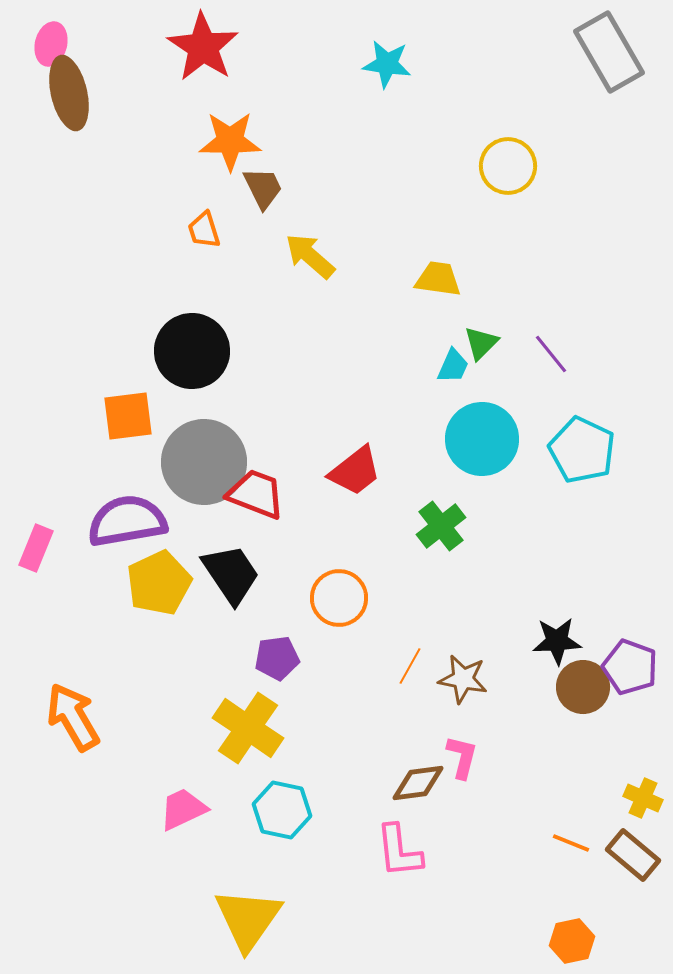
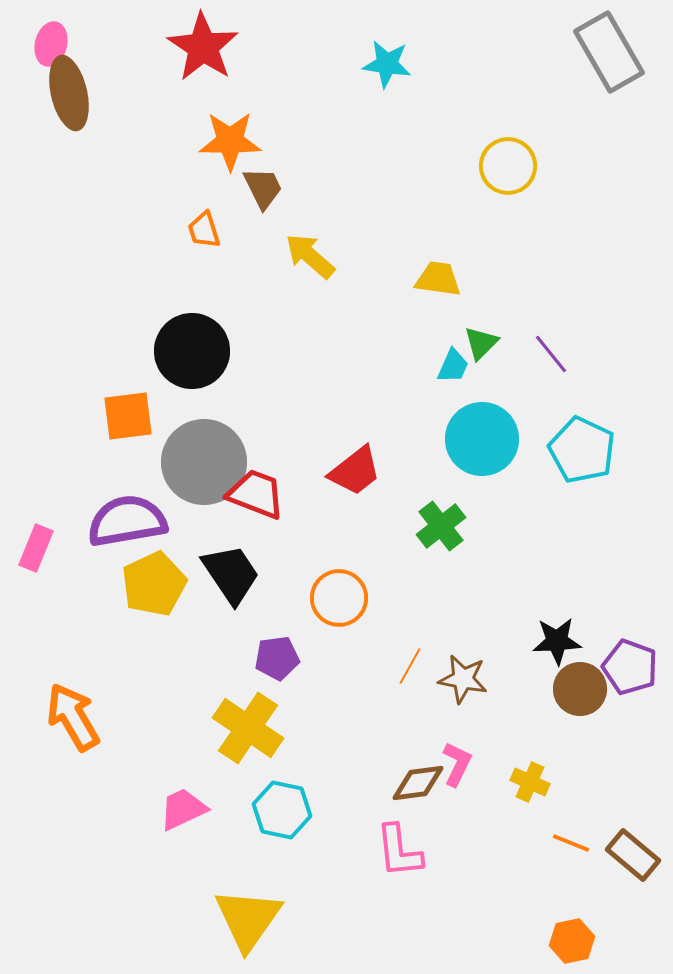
yellow pentagon at (159, 583): moved 5 px left, 1 px down
brown circle at (583, 687): moved 3 px left, 2 px down
pink L-shape at (462, 757): moved 5 px left, 7 px down; rotated 12 degrees clockwise
yellow cross at (643, 798): moved 113 px left, 16 px up
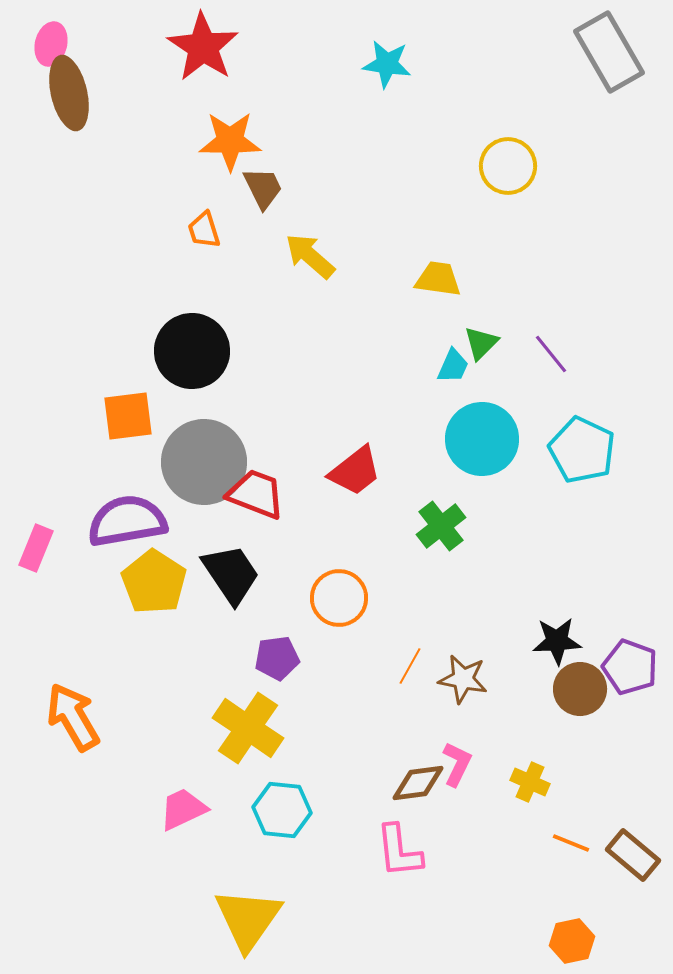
yellow pentagon at (154, 584): moved 2 px up; rotated 14 degrees counterclockwise
cyan hexagon at (282, 810): rotated 6 degrees counterclockwise
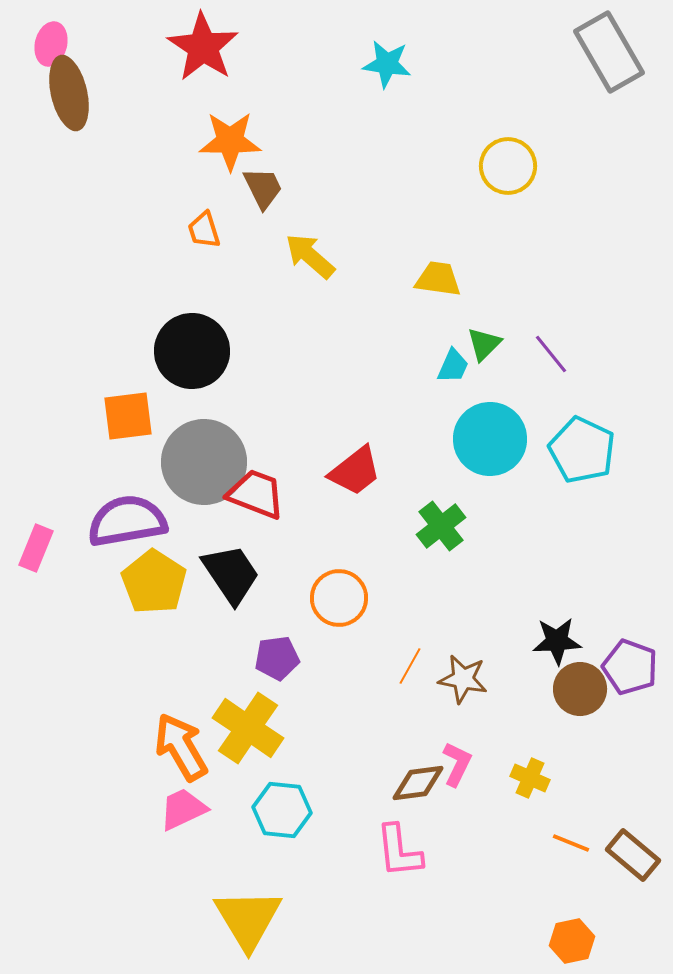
green triangle at (481, 343): moved 3 px right, 1 px down
cyan circle at (482, 439): moved 8 px right
orange arrow at (73, 717): moved 108 px right, 30 px down
yellow cross at (530, 782): moved 4 px up
yellow triangle at (248, 919): rotated 6 degrees counterclockwise
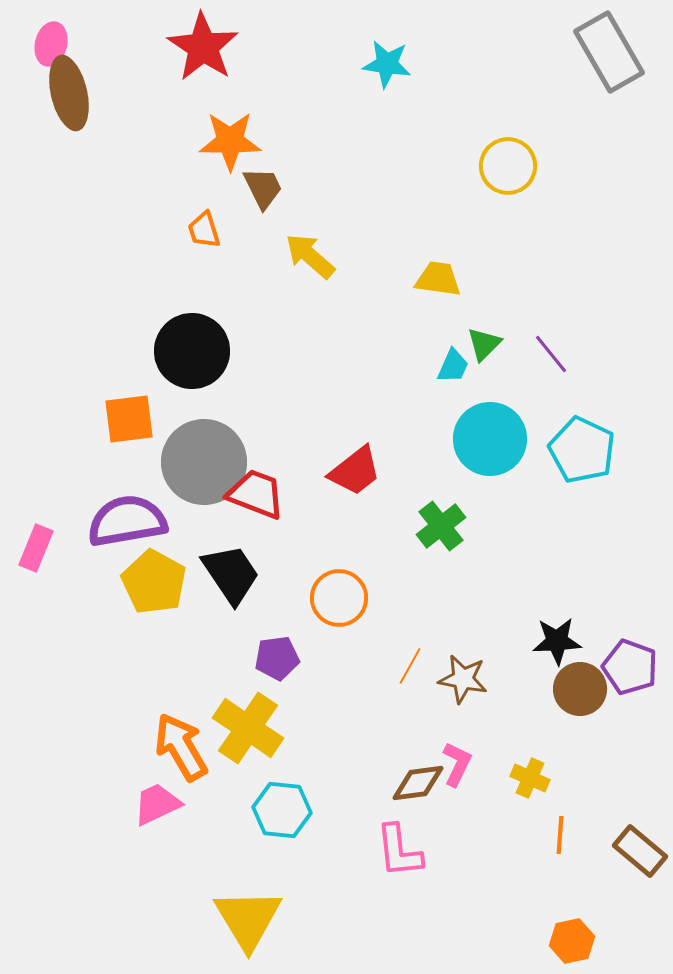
orange square at (128, 416): moved 1 px right, 3 px down
yellow pentagon at (154, 582): rotated 4 degrees counterclockwise
pink trapezoid at (183, 809): moved 26 px left, 5 px up
orange line at (571, 843): moved 11 px left, 8 px up; rotated 72 degrees clockwise
brown rectangle at (633, 855): moved 7 px right, 4 px up
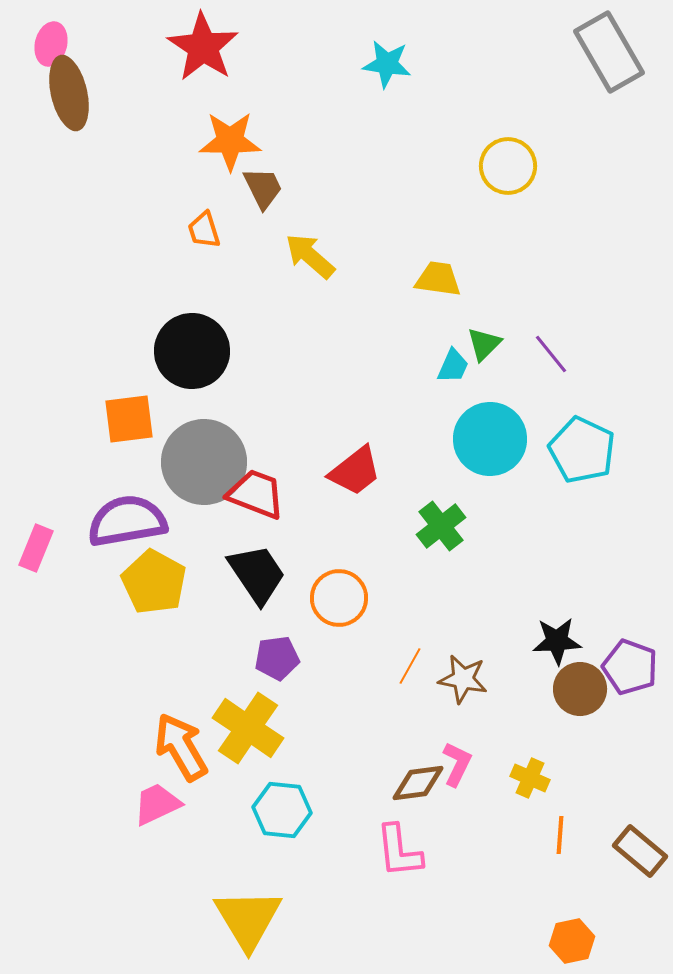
black trapezoid at (231, 574): moved 26 px right
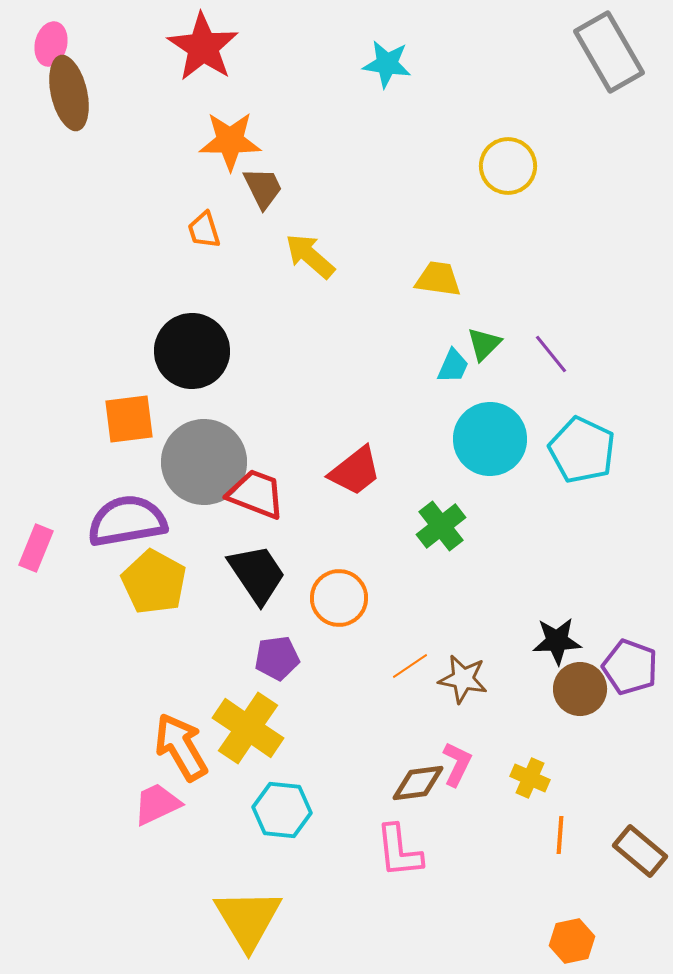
orange line at (410, 666): rotated 27 degrees clockwise
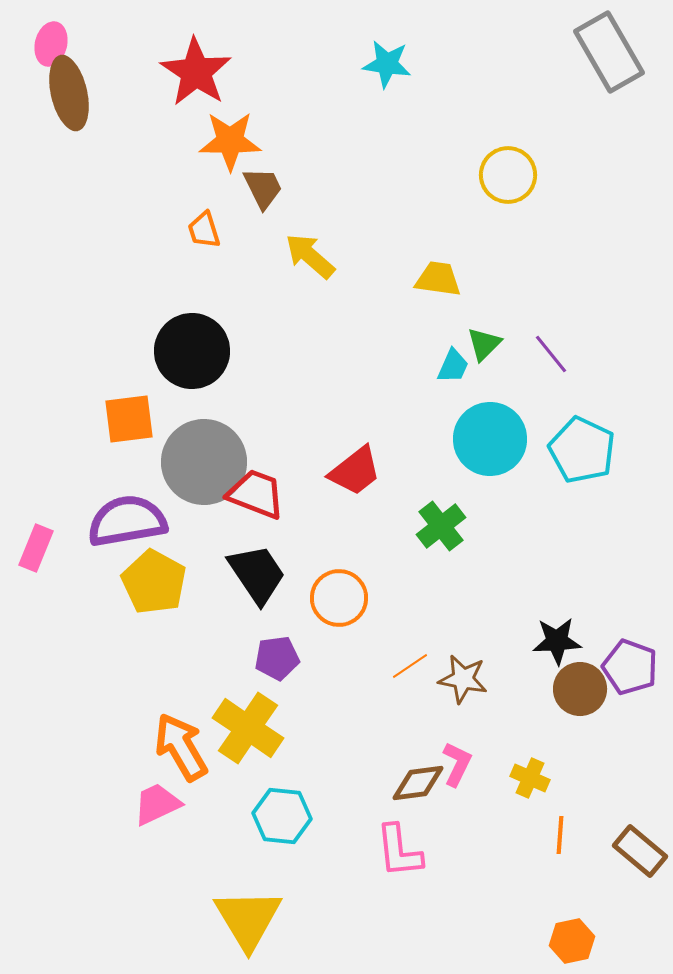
red star at (203, 47): moved 7 px left, 25 px down
yellow circle at (508, 166): moved 9 px down
cyan hexagon at (282, 810): moved 6 px down
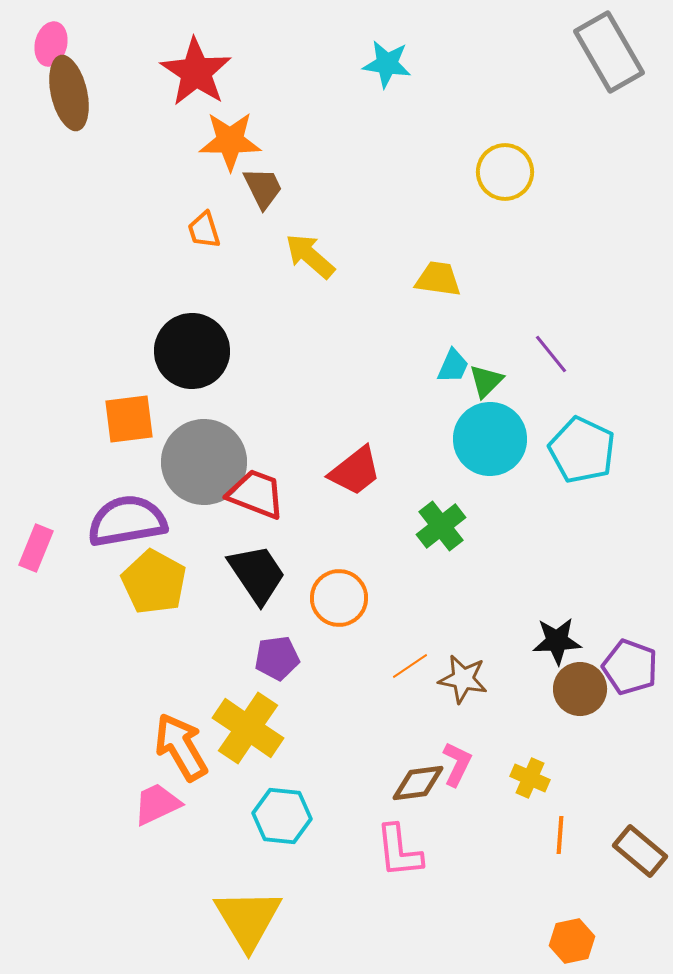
yellow circle at (508, 175): moved 3 px left, 3 px up
green triangle at (484, 344): moved 2 px right, 37 px down
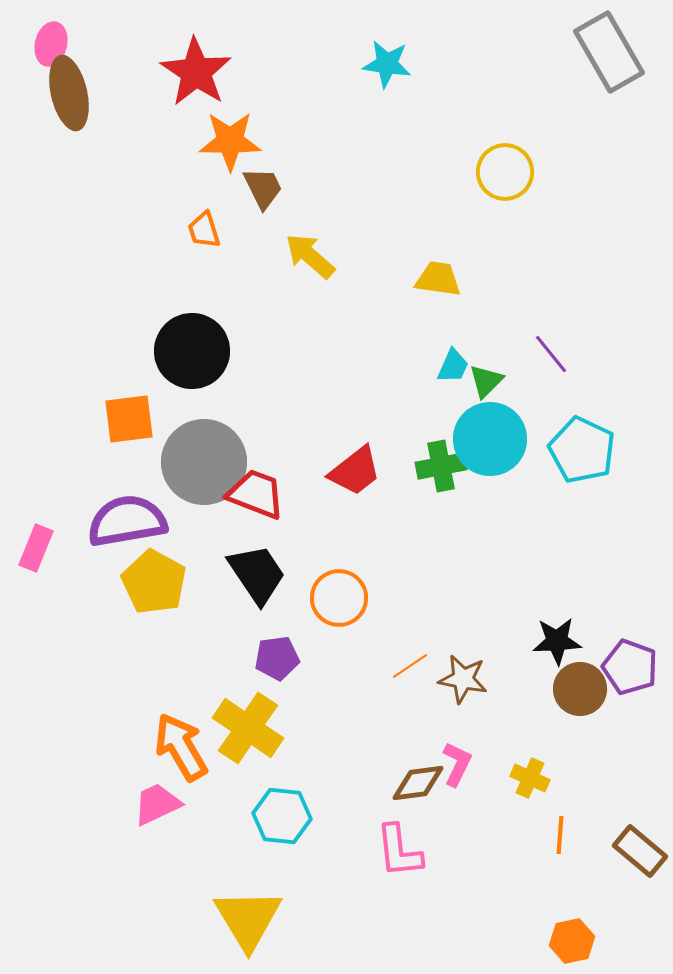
green cross at (441, 526): moved 60 px up; rotated 27 degrees clockwise
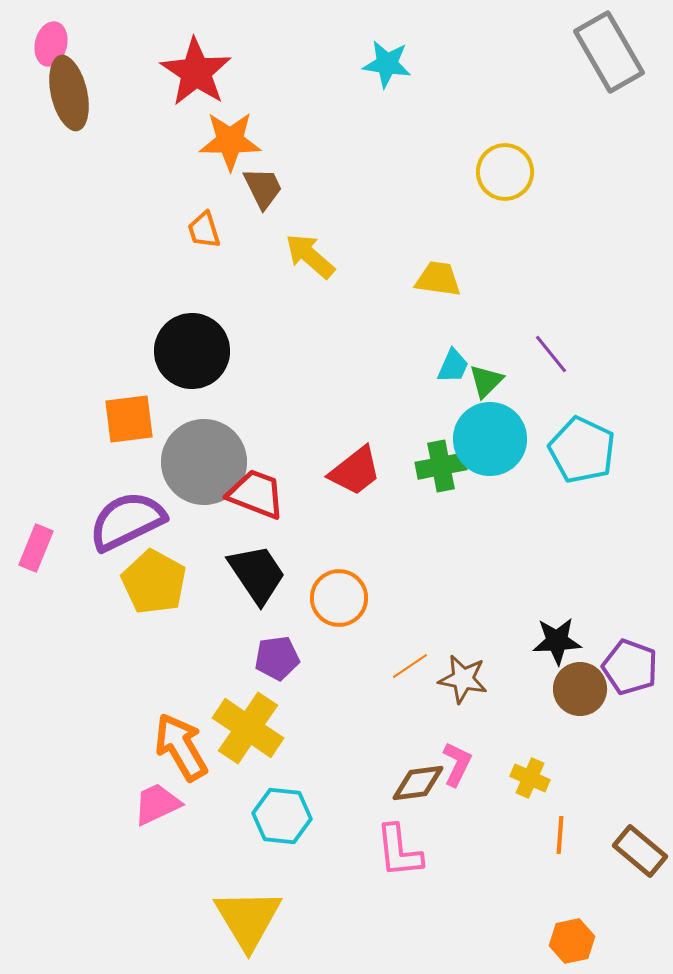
purple semicircle at (127, 521): rotated 16 degrees counterclockwise
